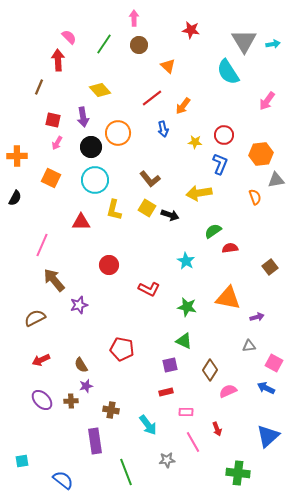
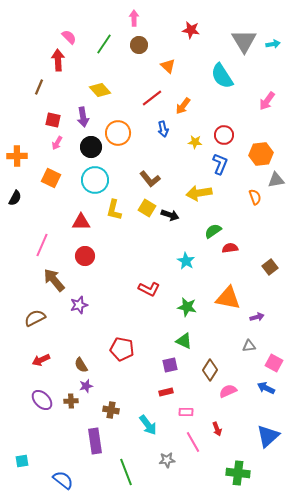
cyan semicircle at (228, 72): moved 6 px left, 4 px down
red circle at (109, 265): moved 24 px left, 9 px up
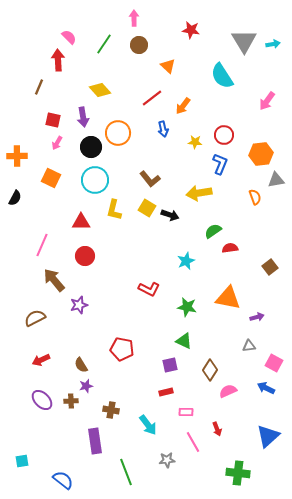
cyan star at (186, 261): rotated 18 degrees clockwise
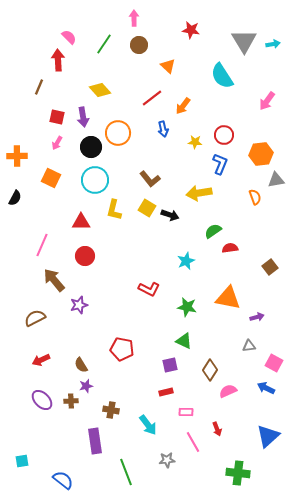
red square at (53, 120): moved 4 px right, 3 px up
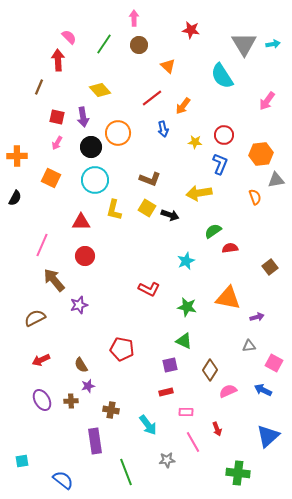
gray triangle at (244, 41): moved 3 px down
brown L-shape at (150, 179): rotated 30 degrees counterclockwise
purple star at (86, 386): moved 2 px right
blue arrow at (266, 388): moved 3 px left, 2 px down
purple ellipse at (42, 400): rotated 15 degrees clockwise
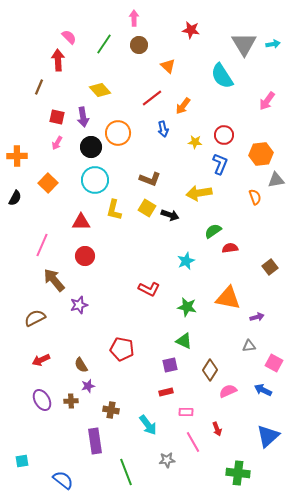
orange square at (51, 178): moved 3 px left, 5 px down; rotated 18 degrees clockwise
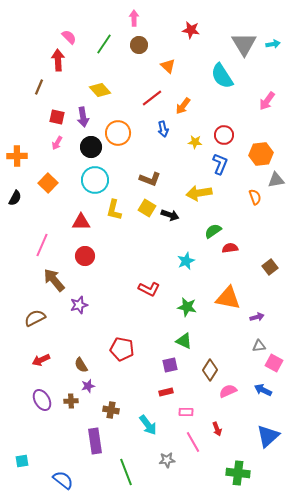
gray triangle at (249, 346): moved 10 px right
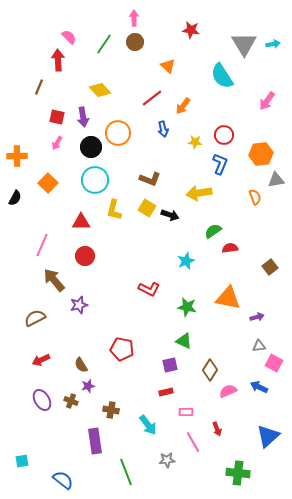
brown circle at (139, 45): moved 4 px left, 3 px up
blue arrow at (263, 390): moved 4 px left, 3 px up
brown cross at (71, 401): rotated 24 degrees clockwise
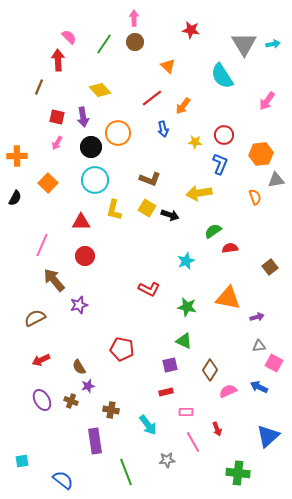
brown semicircle at (81, 365): moved 2 px left, 2 px down
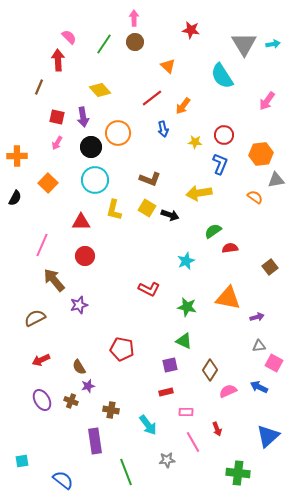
orange semicircle at (255, 197): rotated 35 degrees counterclockwise
